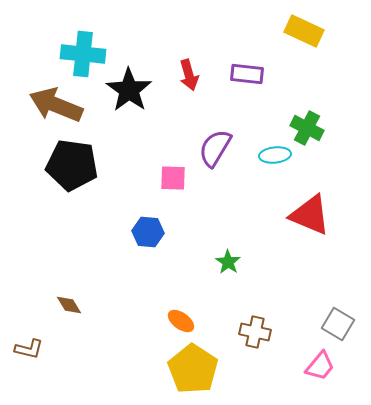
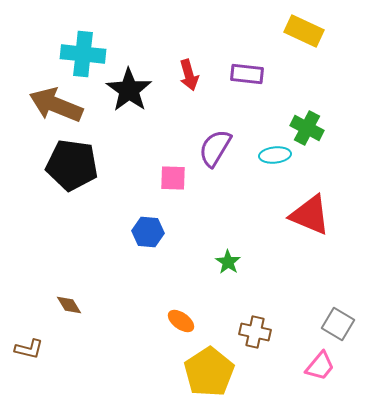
yellow pentagon: moved 16 px right, 3 px down; rotated 6 degrees clockwise
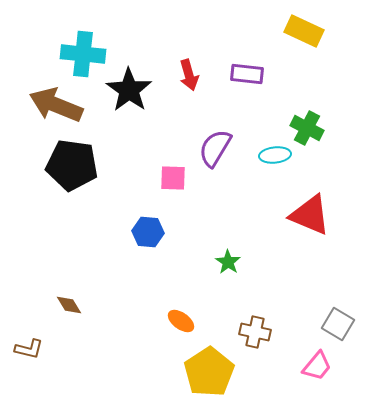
pink trapezoid: moved 3 px left
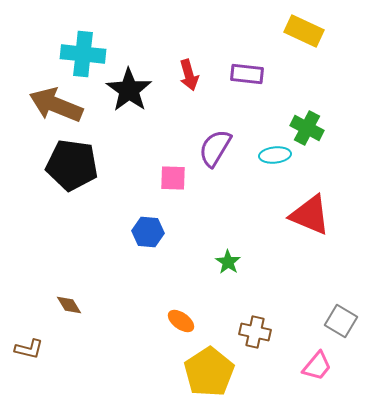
gray square: moved 3 px right, 3 px up
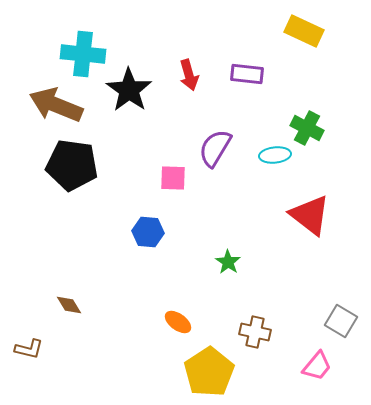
red triangle: rotated 15 degrees clockwise
orange ellipse: moved 3 px left, 1 px down
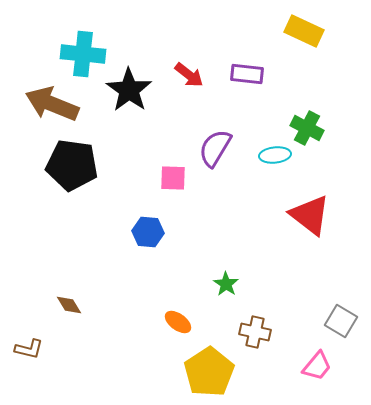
red arrow: rotated 36 degrees counterclockwise
brown arrow: moved 4 px left, 1 px up
green star: moved 2 px left, 22 px down
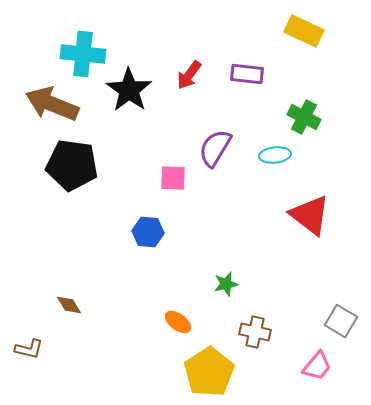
red arrow: rotated 88 degrees clockwise
green cross: moved 3 px left, 11 px up
green star: rotated 25 degrees clockwise
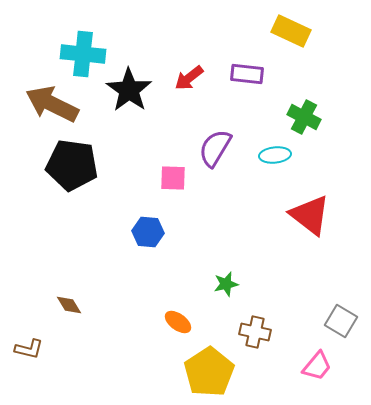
yellow rectangle: moved 13 px left
red arrow: moved 3 px down; rotated 16 degrees clockwise
brown arrow: rotated 4 degrees clockwise
